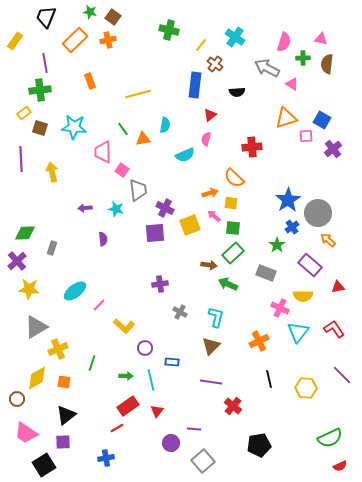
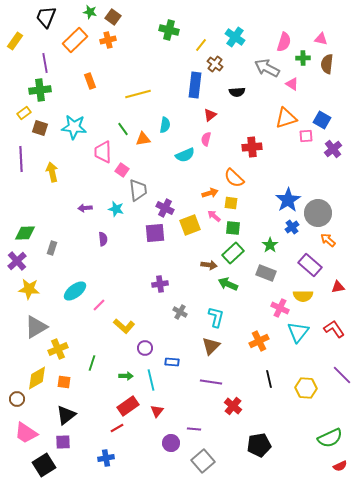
green star at (277, 245): moved 7 px left
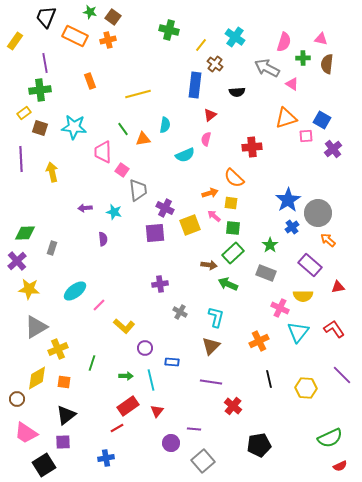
orange rectangle at (75, 40): moved 4 px up; rotated 70 degrees clockwise
cyan star at (116, 209): moved 2 px left, 3 px down
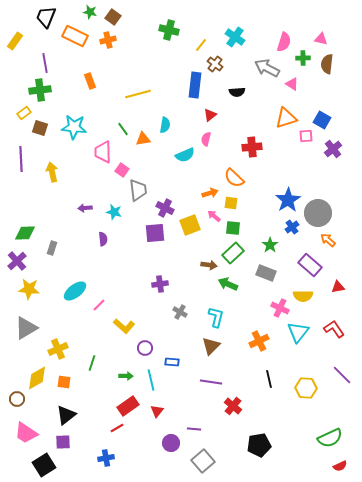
gray triangle at (36, 327): moved 10 px left, 1 px down
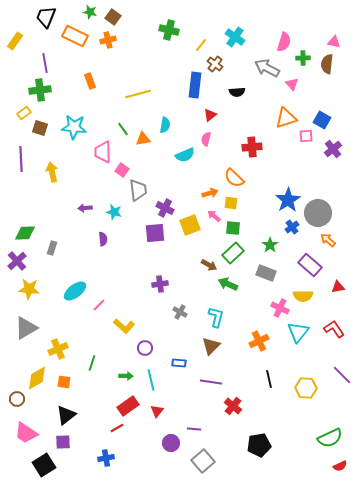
pink triangle at (321, 39): moved 13 px right, 3 px down
pink triangle at (292, 84): rotated 16 degrees clockwise
brown arrow at (209, 265): rotated 21 degrees clockwise
blue rectangle at (172, 362): moved 7 px right, 1 px down
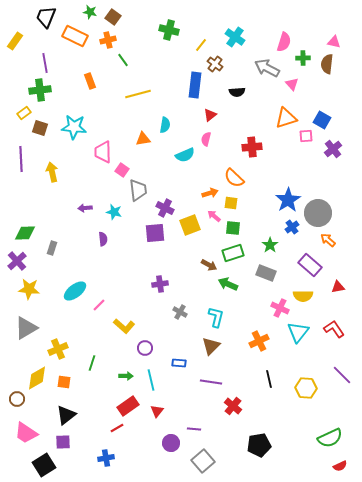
green line at (123, 129): moved 69 px up
green rectangle at (233, 253): rotated 25 degrees clockwise
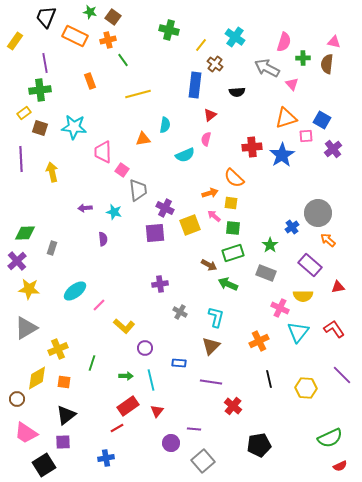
blue star at (288, 200): moved 6 px left, 45 px up
